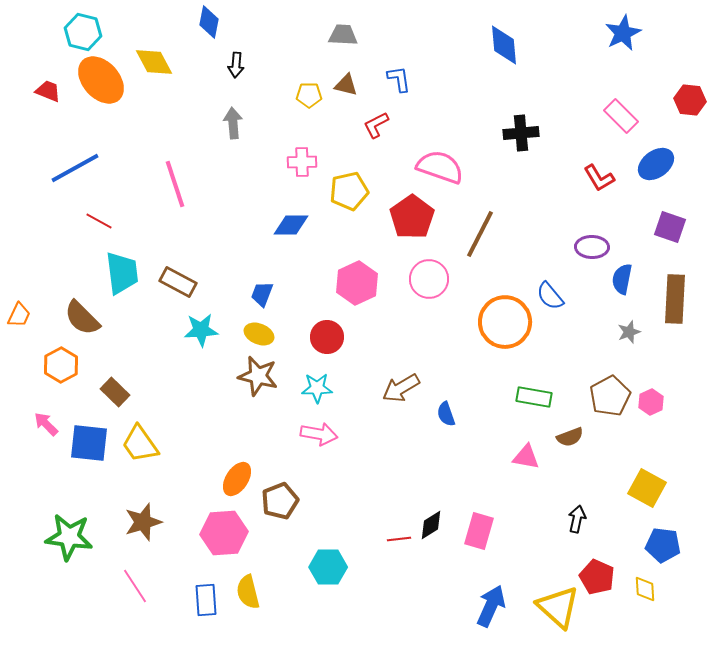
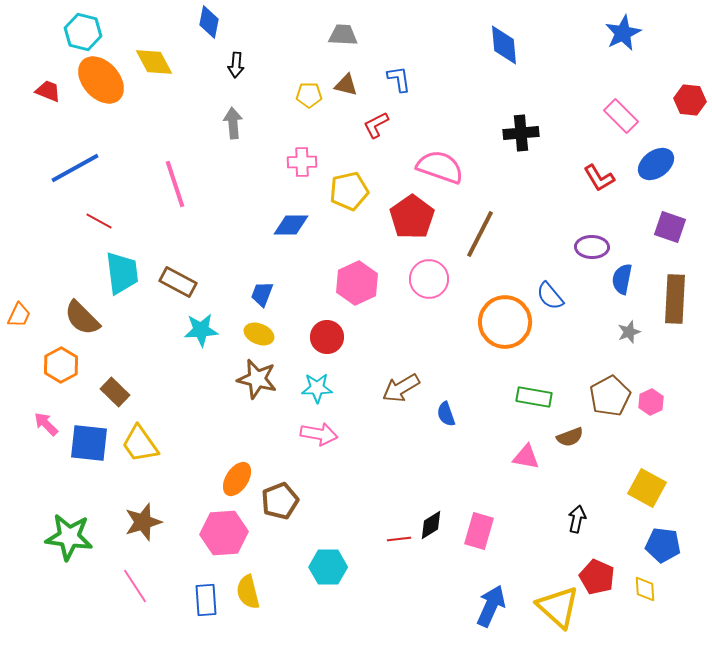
brown star at (258, 376): moved 1 px left, 3 px down
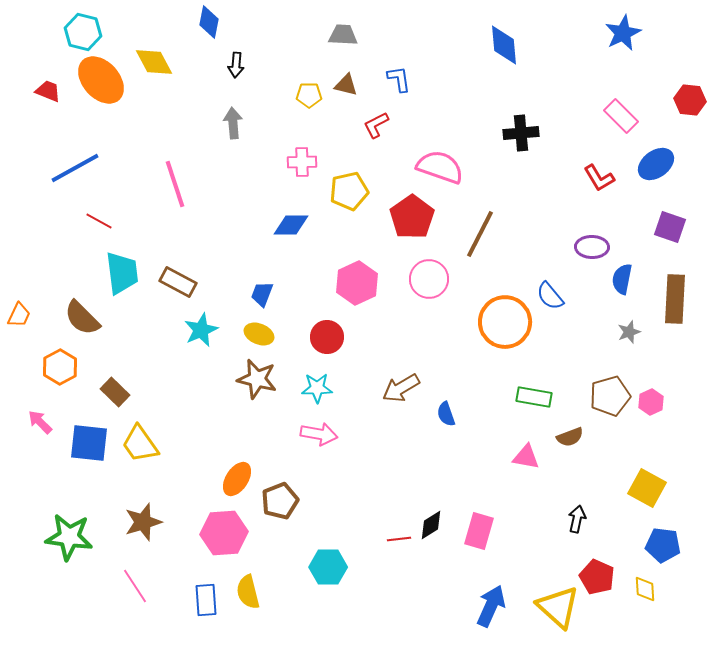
cyan star at (201, 330): rotated 20 degrees counterclockwise
orange hexagon at (61, 365): moved 1 px left, 2 px down
brown pentagon at (610, 396): rotated 12 degrees clockwise
pink arrow at (46, 424): moved 6 px left, 2 px up
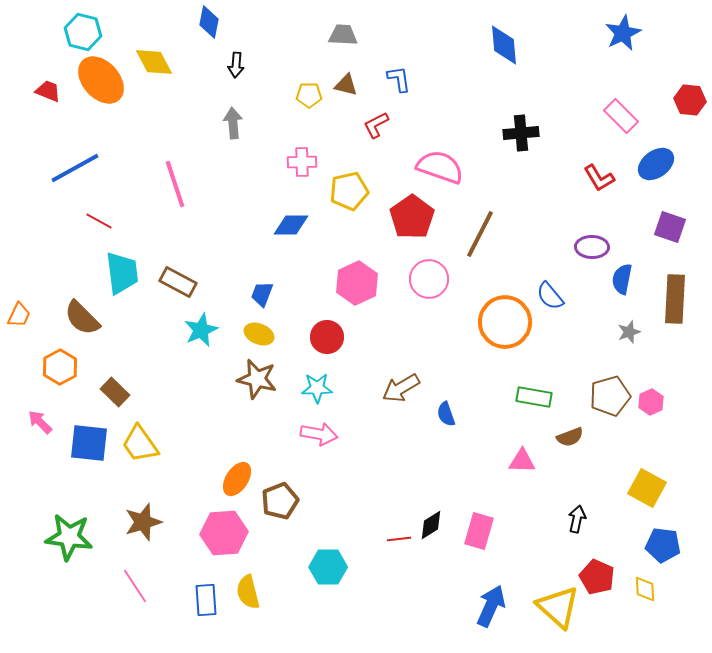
pink triangle at (526, 457): moved 4 px left, 4 px down; rotated 8 degrees counterclockwise
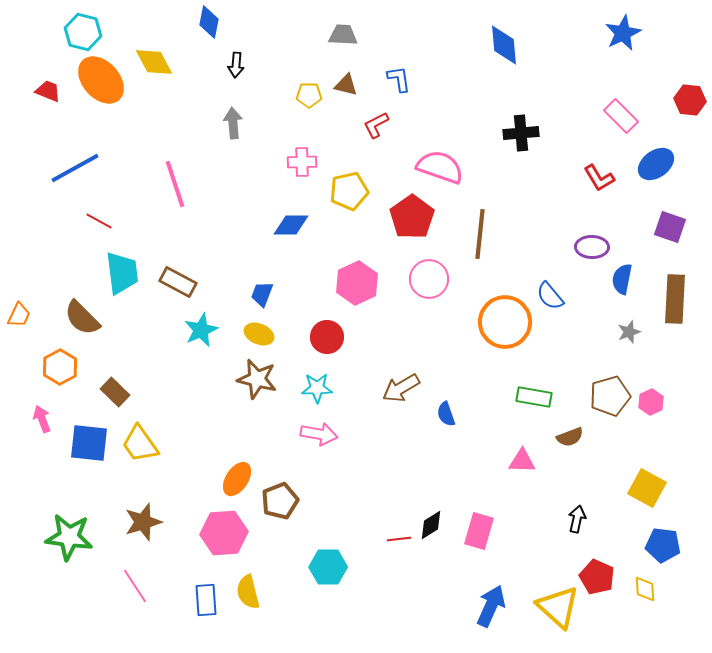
brown line at (480, 234): rotated 21 degrees counterclockwise
pink arrow at (40, 422): moved 2 px right, 3 px up; rotated 24 degrees clockwise
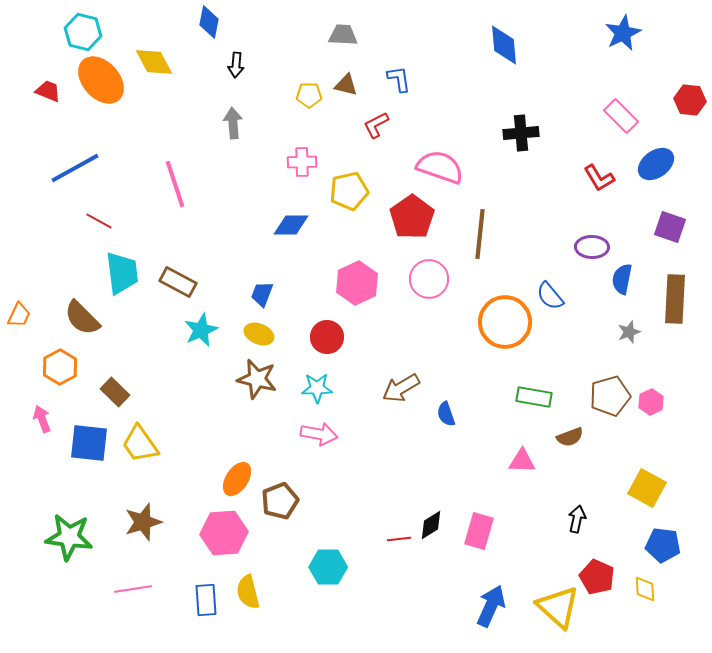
pink line at (135, 586): moved 2 px left, 3 px down; rotated 66 degrees counterclockwise
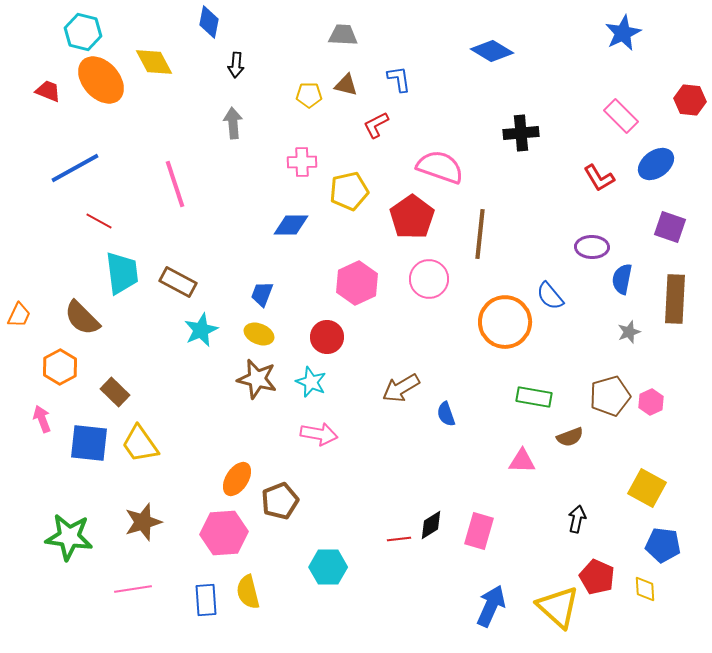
blue diamond at (504, 45): moved 12 px left, 6 px down; rotated 54 degrees counterclockwise
cyan star at (317, 388): moved 6 px left, 6 px up; rotated 24 degrees clockwise
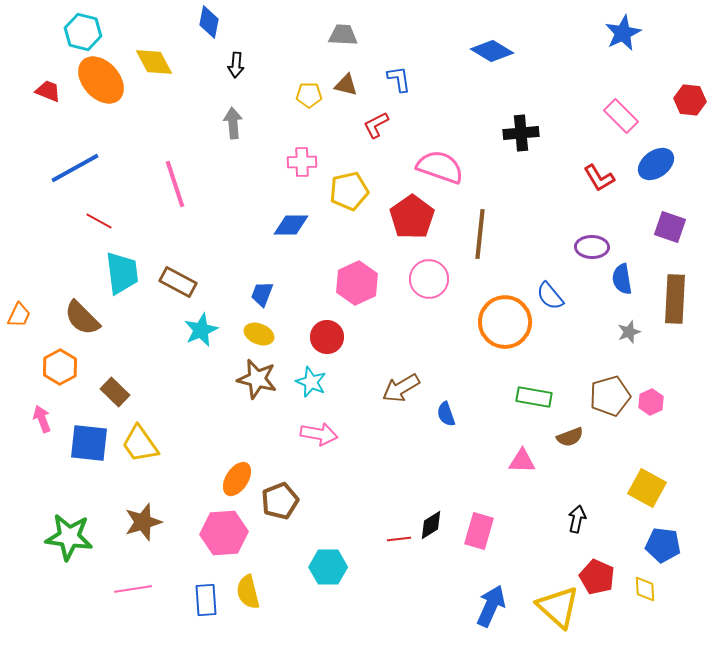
blue semicircle at (622, 279): rotated 20 degrees counterclockwise
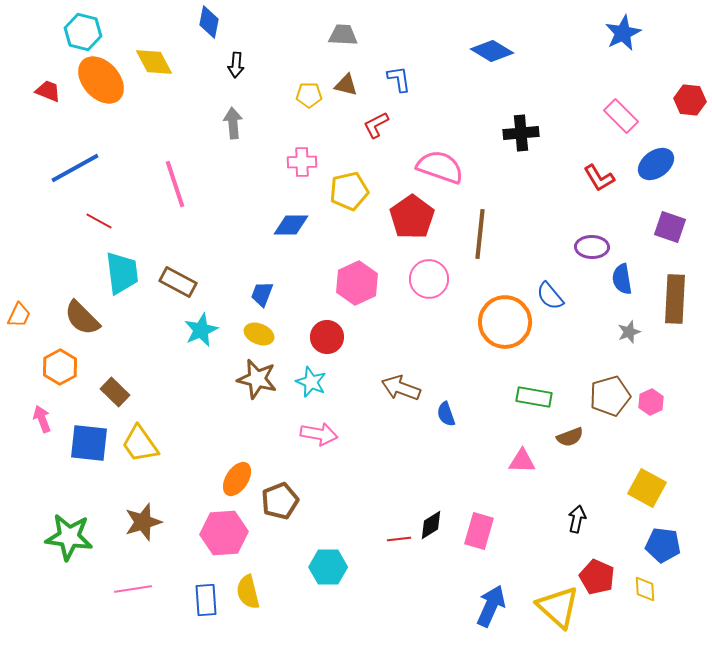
brown arrow at (401, 388): rotated 51 degrees clockwise
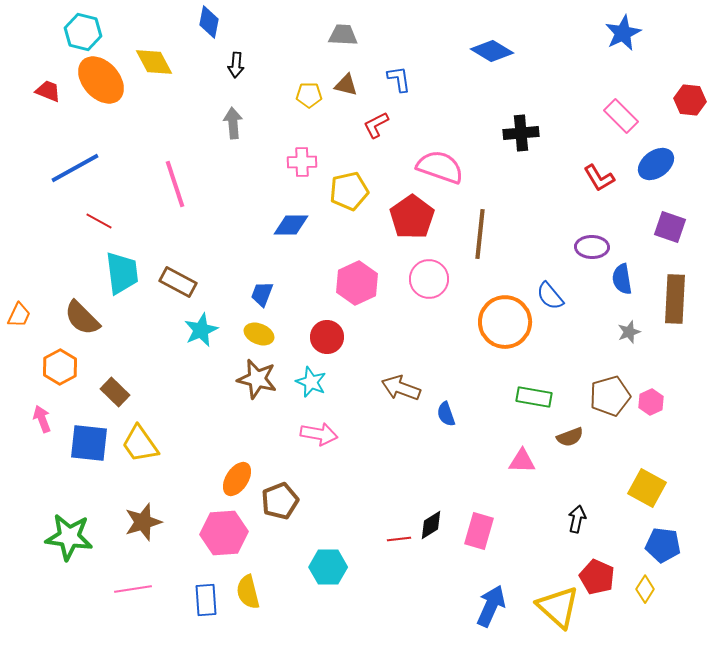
yellow diamond at (645, 589): rotated 36 degrees clockwise
